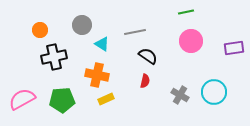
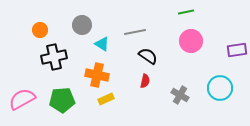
purple rectangle: moved 3 px right, 2 px down
cyan circle: moved 6 px right, 4 px up
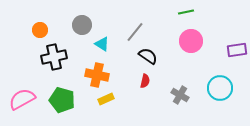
gray line: rotated 40 degrees counterclockwise
green pentagon: rotated 20 degrees clockwise
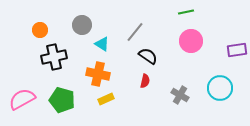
orange cross: moved 1 px right, 1 px up
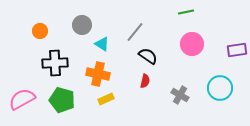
orange circle: moved 1 px down
pink circle: moved 1 px right, 3 px down
black cross: moved 1 px right, 6 px down; rotated 10 degrees clockwise
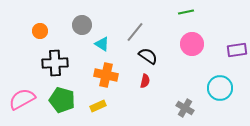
orange cross: moved 8 px right, 1 px down
gray cross: moved 5 px right, 13 px down
yellow rectangle: moved 8 px left, 7 px down
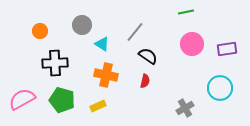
purple rectangle: moved 10 px left, 1 px up
gray cross: rotated 30 degrees clockwise
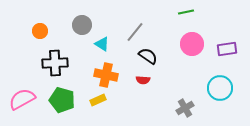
red semicircle: moved 2 px left, 1 px up; rotated 80 degrees clockwise
yellow rectangle: moved 6 px up
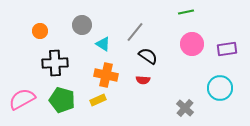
cyan triangle: moved 1 px right
gray cross: rotated 18 degrees counterclockwise
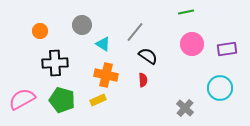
red semicircle: rotated 96 degrees counterclockwise
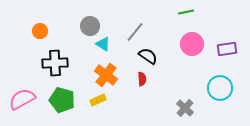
gray circle: moved 8 px right, 1 px down
orange cross: rotated 25 degrees clockwise
red semicircle: moved 1 px left, 1 px up
